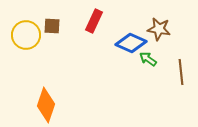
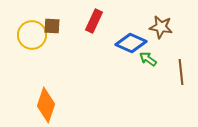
brown star: moved 2 px right, 2 px up
yellow circle: moved 6 px right
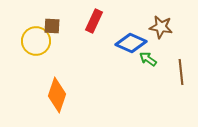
yellow circle: moved 4 px right, 6 px down
orange diamond: moved 11 px right, 10 px up
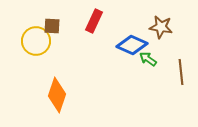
blue diamond: moved 1 px right, 2 px down
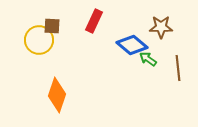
brown star: rotated 10 degrees counterclockwise
yellow circle: moved 3 px right, 1 px up
blue diamond: rotated 16 degrees clockwise
brown line: moved 3 px left, 4 px up
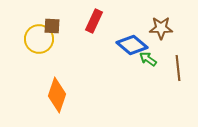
brown star: moved 1 px down
yellow circle: moved 1 px up
